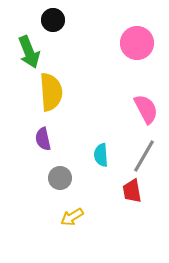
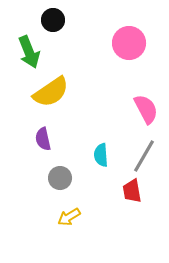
pink circle: moved 8 px left
yellow semicircle: rotated 60 degrees clockwise
yellow arrow: moved 3 px left
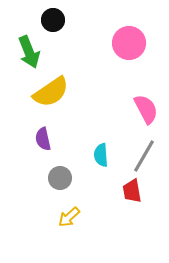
yellow arrow: rotated 10 degrees counterclockwise
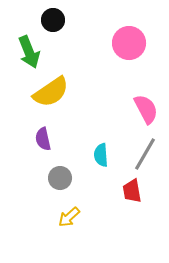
gray line: moved 1 px right, 2 px up
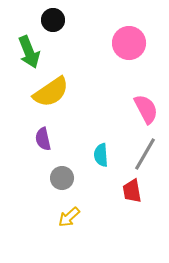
gray circle: moved 2 px right
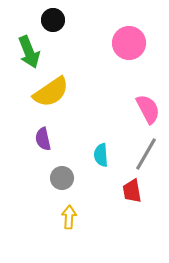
pink semicircle: moved 2 px right
gray line: moved 1 px right
yellow arrow: rotated 135 degrees clockwise
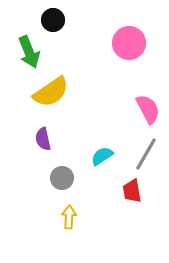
cyan semicircle: moved 1 px right, 1 px down; rotated 60 degrees clockwise
